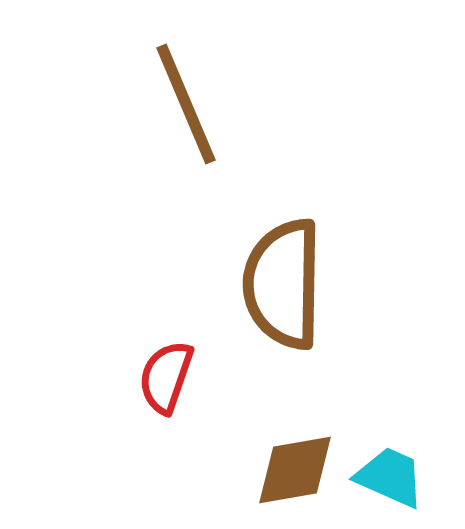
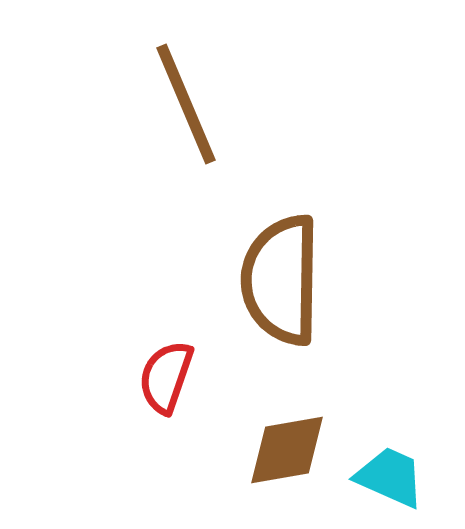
brown semicircle: moved 2 px left, 4 px up
brown diamond: moved 8 px left, 20 px up
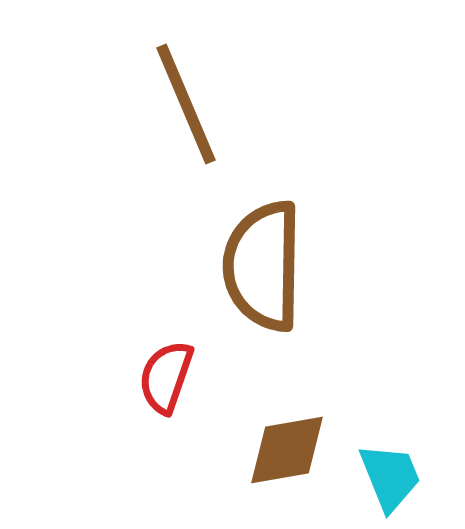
brown semicircle: moved 18 px left, 14 px up
cyan trapezoid: rotated 44 degrees clockwise
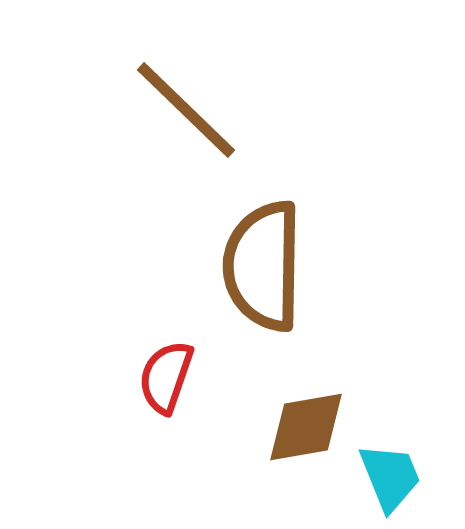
brown line: moved 6 px down; rotated 23 degrees counterclockwise
brown diamond: moved 19 px right, 23 px up
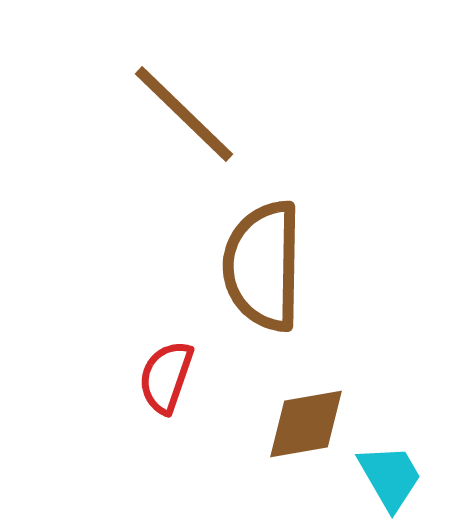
brown line: moved 2 px left, 4 px down
brown diamond: moved 3 px up
cyan trapezoid: rotated 8 degrees counterclockwise
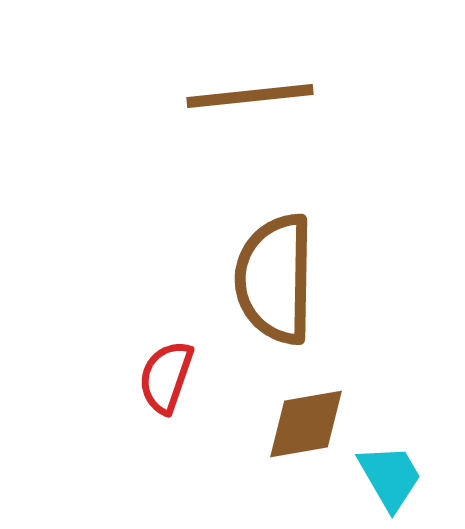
brown line: moved 66 px right, 18 px up; rotated 50 degrees counterclockwise
brown semicircle: moved 12 px right, 13 px down
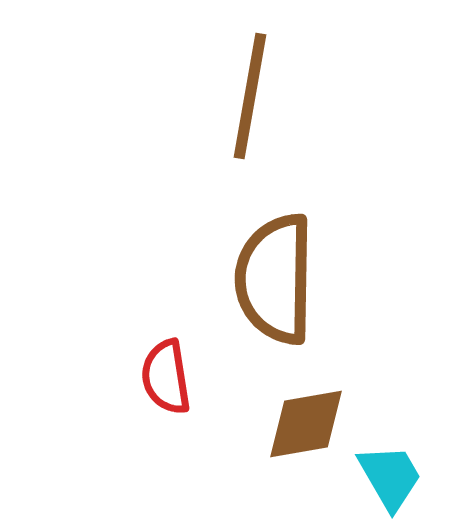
brown line: rotated 74 degrees counterclockwise
red semicircle: rotated 28 degrees counterclockwise
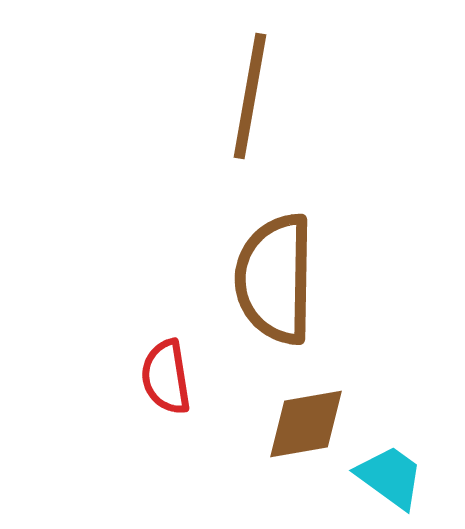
cyan trapezoid: rotated 24 degrees counterclockwise
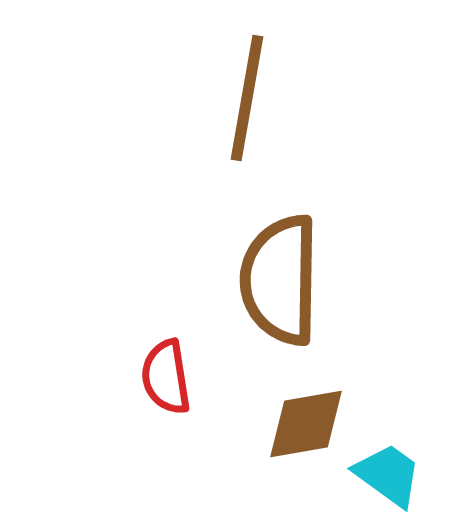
brown line: moved 3 px left, 2 px down
brown semicircle: moved 5 px right, 1 px down
cyan trapezoid: moved 2 px left, 2 px up
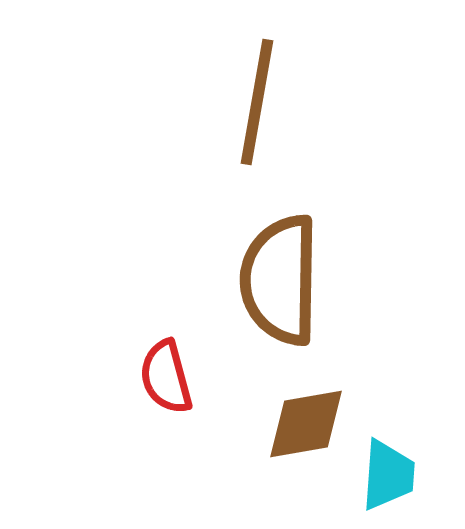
brown line: moved 10 px right, 4 px down
red semicircle: rotated 6 degrees counterclockwise
cyan trapezoid: rotated 58 degrees clockwise
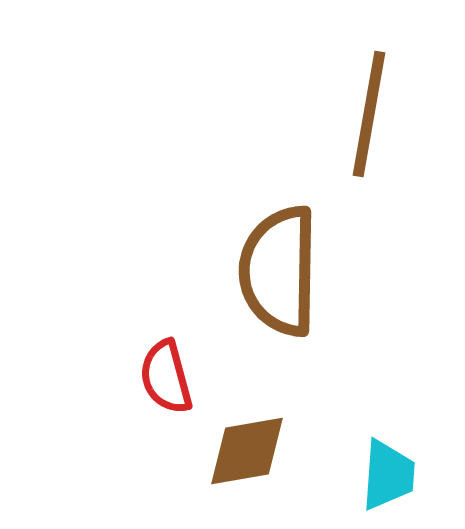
brown line: moved 112 px right, 12 px down
brown semicircle: moved 1 px left, 9 px up
brown diamond: moved 59 px left, 27 px down
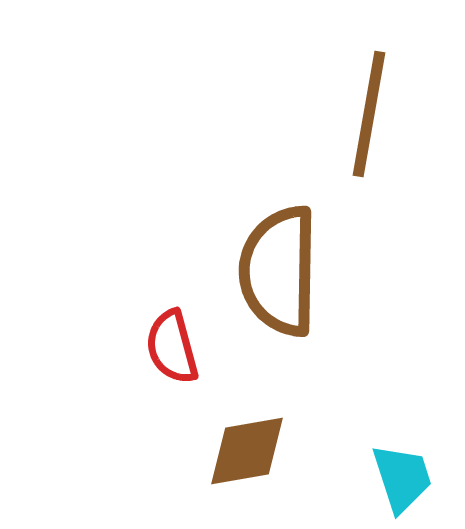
red semicircle: moved 6 px right, 30 px up
cyan trapezoid: moved 14 px right, 3 px down; rotated 22 degrees counterclockwise
